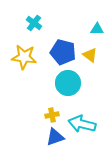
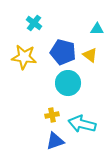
blue triangle: moved 4 px down
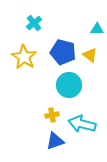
cyan cross: rotated 14 degrees clockwise
yellow star: rotated 25 degrees clockwise
cyan circle: moved 1 px right, 2 px down
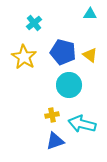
cyan triangle: moved 7 px left, 15 px up
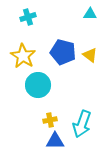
cyan cross: moved 6 px left, 6 px up; rotated 21 degrees clockwise
yellow star: moved 1 px left, 1 px up
cyan circle: moved 31 px left
yellow cross: moved 2 px left, 5 px down
cyan arrow: rotated 84 degrees counterclockwise
blue triangle: rotated 18 degrees clockwise
